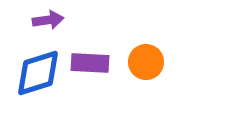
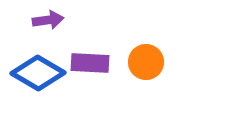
blue diamond: rotated 48 degrees clockwise
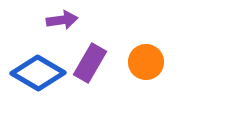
purple arrow: moved 14 px right
purple rectangle: rotated 63 degrees counterclockwise
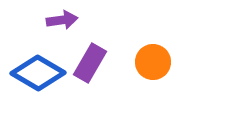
orange circle: moved 7 px right
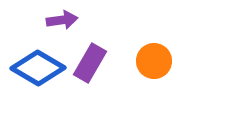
orange circle: moved 1 px right, 1 px up
blue diamond: moved 5 px up
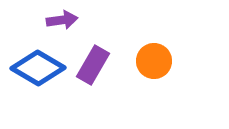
purple rectangle: moved 3 px right, 2 px down
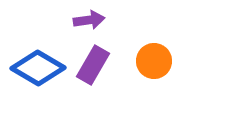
purple arrow: moved 27 px right
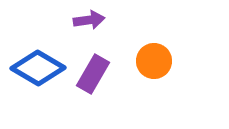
purple rectangle: moved 9 px down
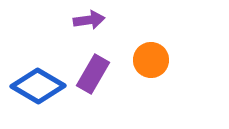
orange circle: moved 3 px left, 1 px up
blue diamond: moved 18 px down
